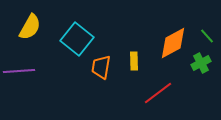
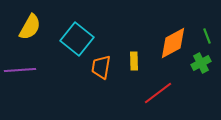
green line: rotated 21 degrees clockwise
purple line: moved 1 px right, 1 px up
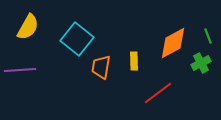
yellow semicircle: moved 2 px left
green line: moved 1 px right
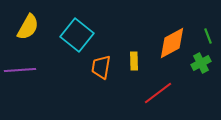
cyan square: moved 4 px up
orange diamond: moved 1 px left
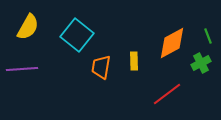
purple line: moved 2 px right, 1 px up
red line: moved 9 px right, 1 px down
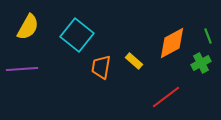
yellow rectangle: rotated 48 degrees counterclockwise
red line: moved 1 px left, 3 px down
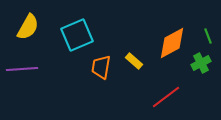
cyan square: rotated 28 degrees clockwise
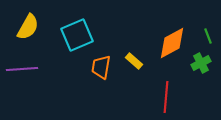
red line: rotated 48 degrees counterclockwise
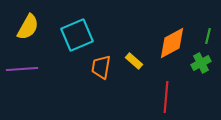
green line: rotated 35 degrees clockwise
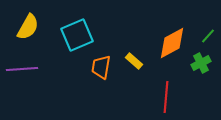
green line: rotated 28 degrees clockwise
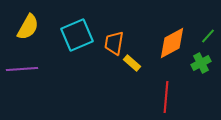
yellow rectangle: moved 2 px left, 2 px down
orange trapezoid: moved 13 px right, 24 px up
